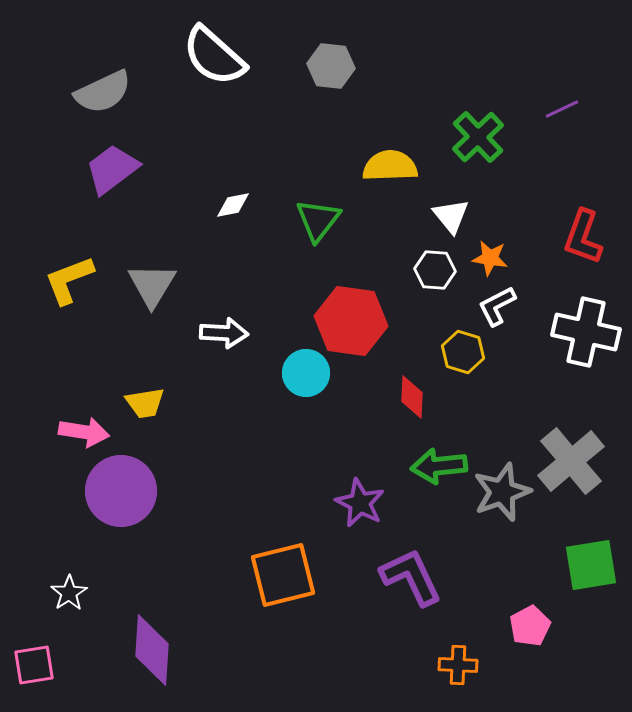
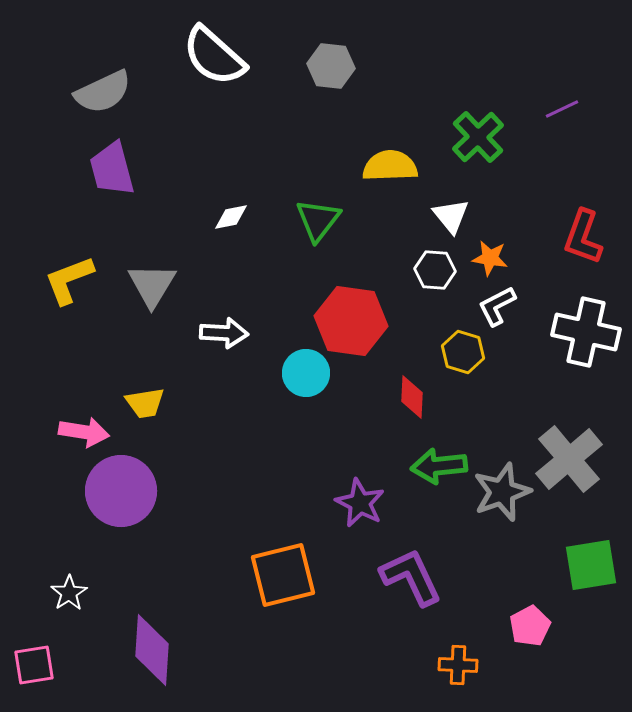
purple trapezoid: rotated 68 degrees counterclockwise
white diamond: moved 2 px left, 12 px down
gray cross: moved 2 px left, 2 px up
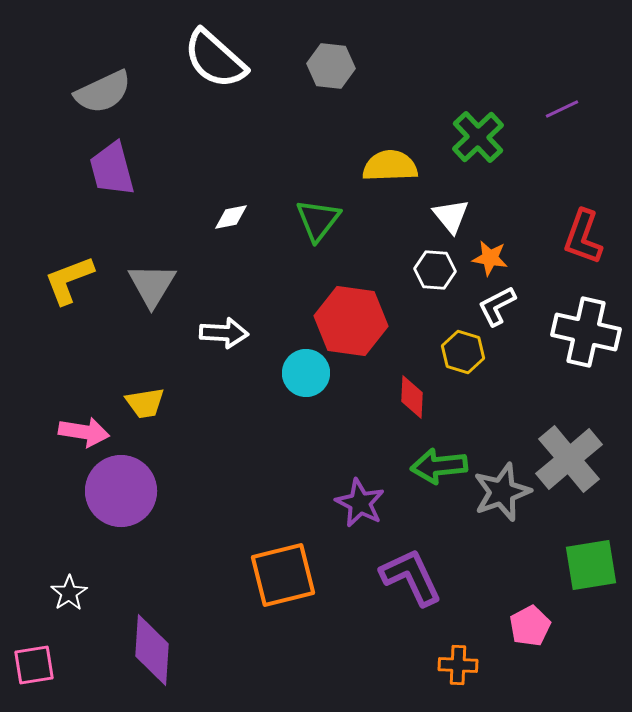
white semicircle: moved 1 px right, 3 px down
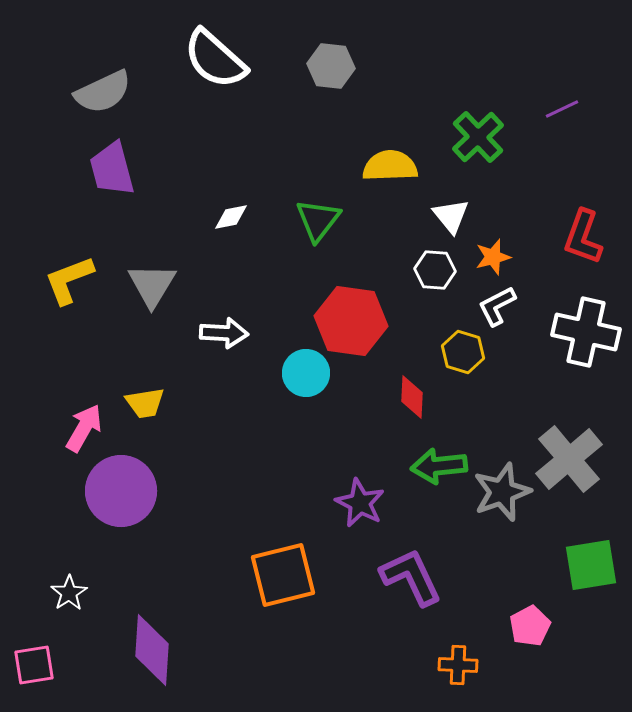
orange star: moved 3 px right, 1 px up; rotated 24 degrees counterclockwise
pink arrow: moved 4 px up; rotated 69 degrees counterclockwise
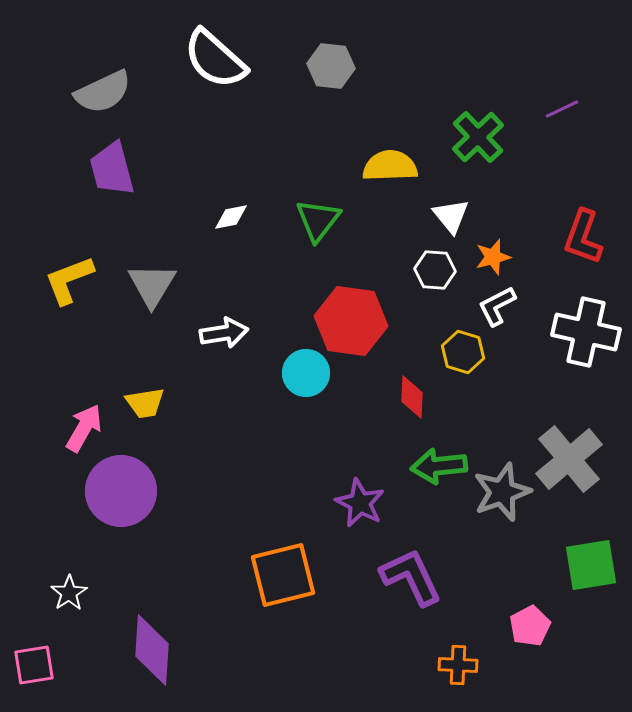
white arrow: rotated 12 degrees counterclockwise
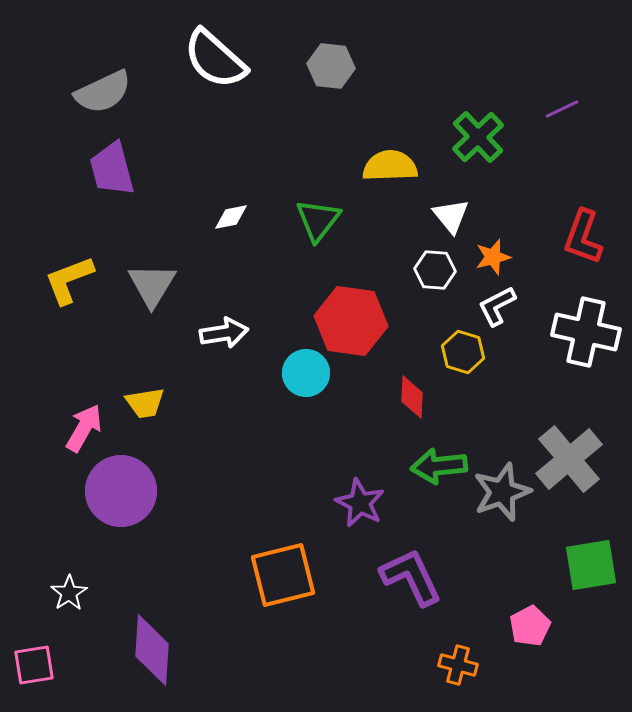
orange cross: rotated 12 degrees clockwise
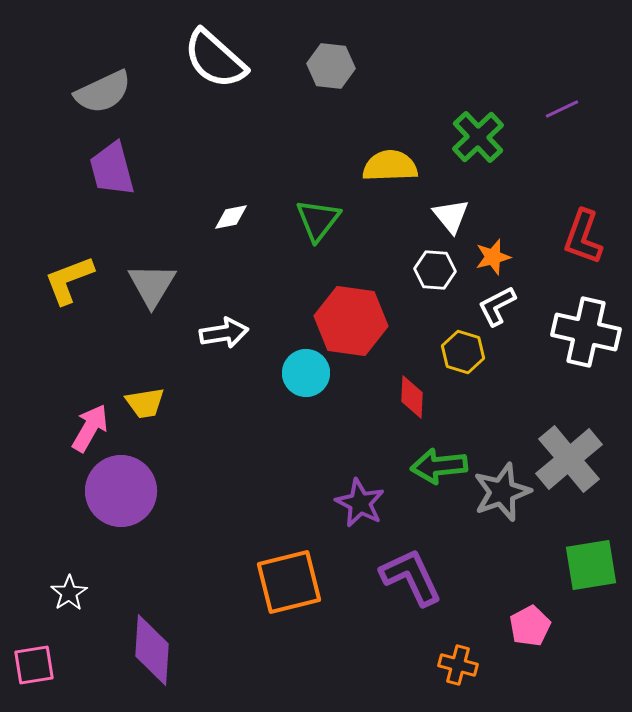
pink arrow: moved 6 px right
orange square: moved 6 px right, 7 px down
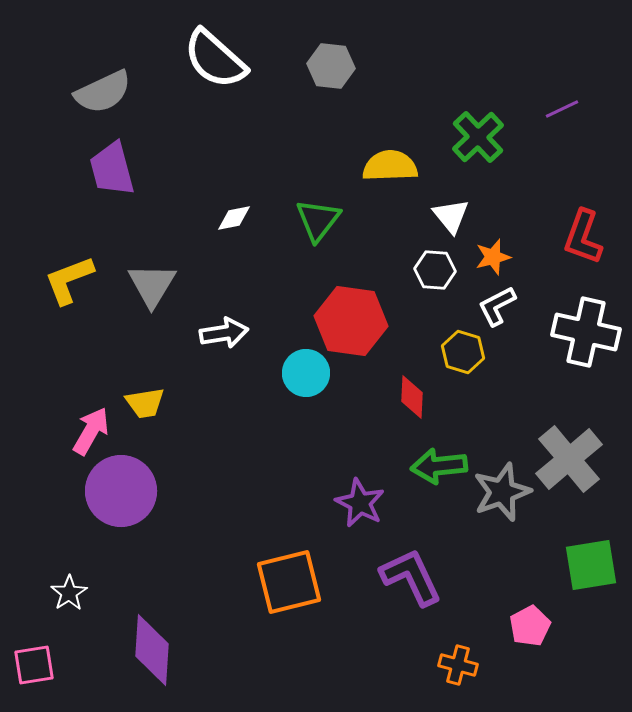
white diamond: moved 3 px right, 1 px down
pink arrow: moved 1 px right, 3 px down
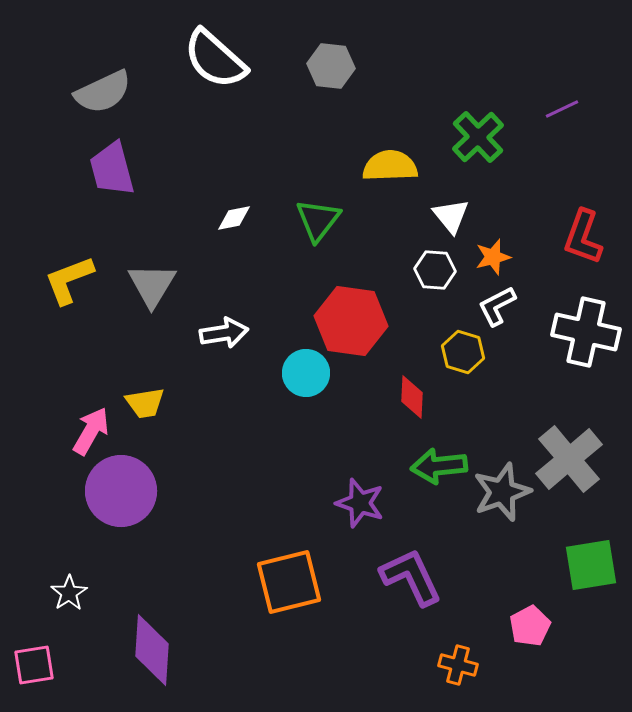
purple star: rotated 9 degrees counterclockwise
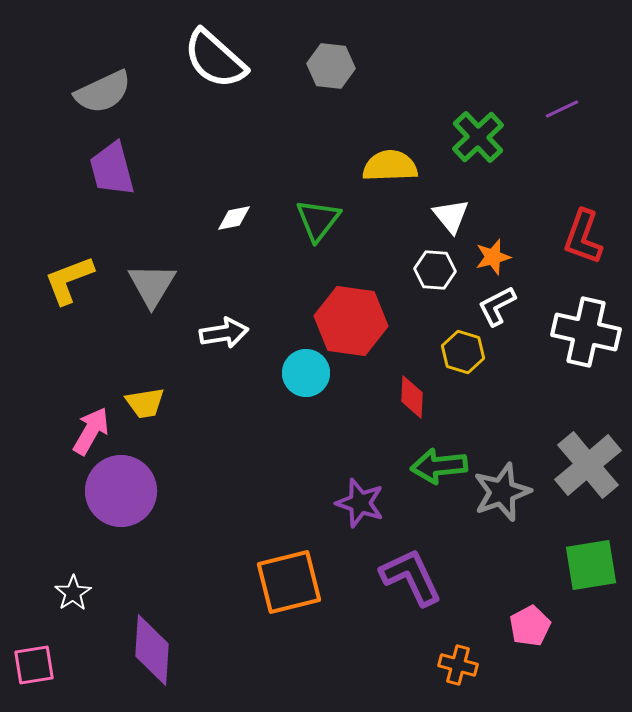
gray cross: moved 19 px right, 6 px down
white star: moved 4 px right
